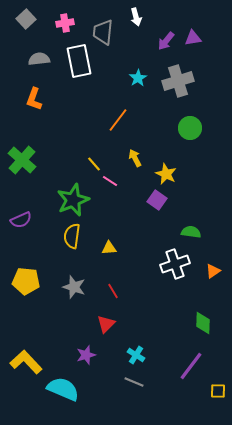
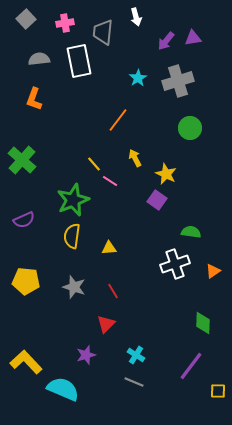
purple semicircle: moved 3 px right
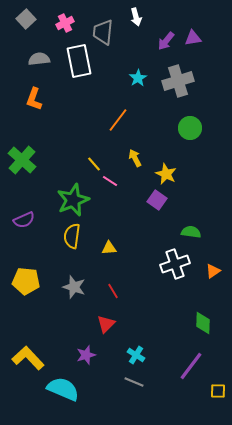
pink cross: rotated 18 degrees counterclockwise
yellow L-shape: moved 2 px right, 4 px up
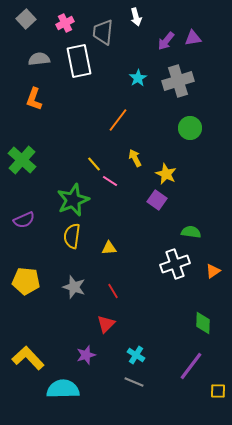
cyan semicircle: rotated 24 degrees counterclockwise
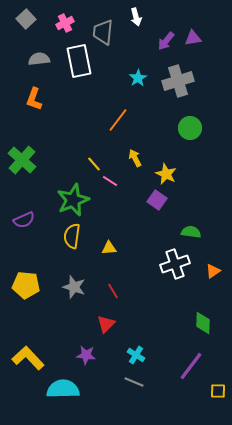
yellow pentagon: moved 4 px down
purple star: rotated 24 degrees clockwise
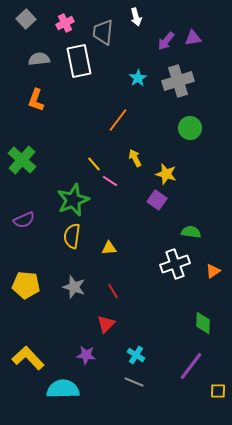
orange L-shape: moved 2 px right, 1 px down
yellow star: rotated 10 degrees counterclockwise
